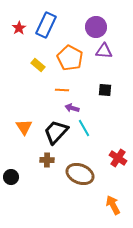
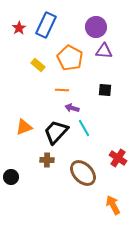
orange triangle: rotated 42 degrees clockwise
brown ellipse: moved 3 px right, 1 px up; rotated 24 degrees clockwise
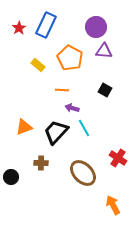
black square: rotated 24 degrees clockwise
brown cross: moved 6 px left, 3 px down
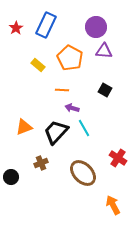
red star: moved 3 px left
brown cross: rotated 24 degrees counterclockwise
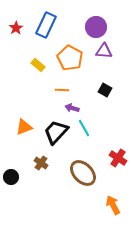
brown cross: rotated 32 degrees counterclockwise
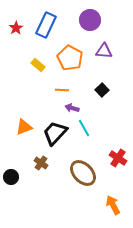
purple circle: moved 6 px left, 7 px up
black square: moved 3 px left; rotated 16 degrees clockwise
black trapezoid: moved 1 px left, 1 px down
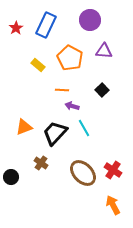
purple arrow: moved 2 px up
red cross: moved 5 px left, 12 px down
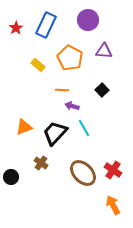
purple circle: moved 2 px left
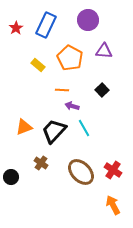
black trapezoid: moved 1 px left, 2 px up
brown ellipse: moved 2 px left, 1 px up
